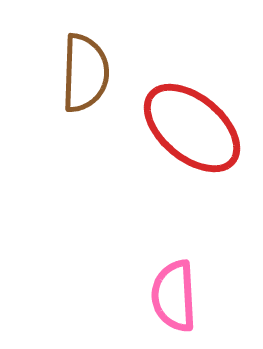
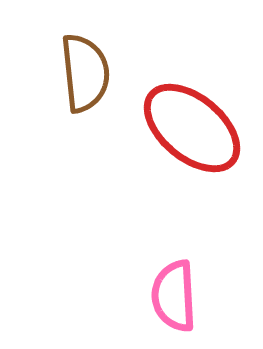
brown semicircle: rotated 8 degrees counterclockwise
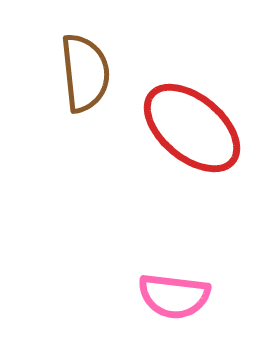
pink semicircle: rotated 80 degrees counterclockwise
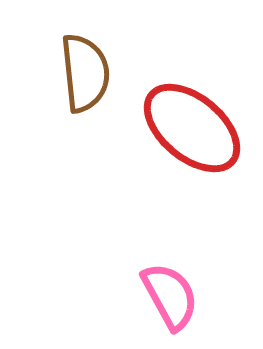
pink semicircle: moved 4 px left; rotated 126 degrees counterclockwise
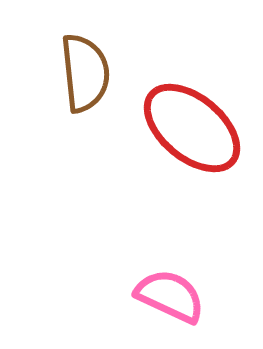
pink semicircle: rotated 36 degrees counterclockwise
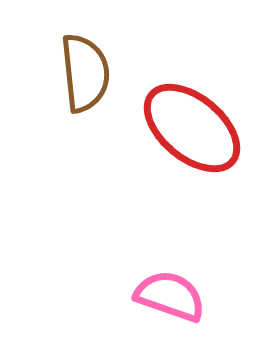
pink semicircle: rotated 6 degrees counterclockwise
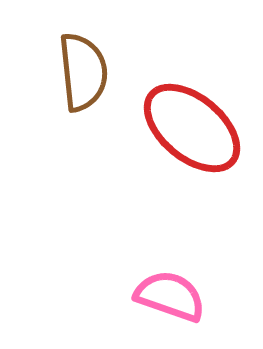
brown semicircle: moved 2 px left, 1 px up
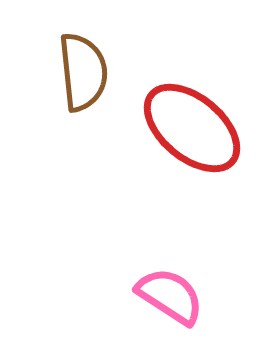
pink semicircle: rotated 14 degrees clockwise
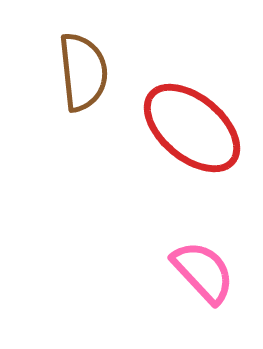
pink semicircle: moved 33 px right, 24 px up; rotated 14 degrees clockwise
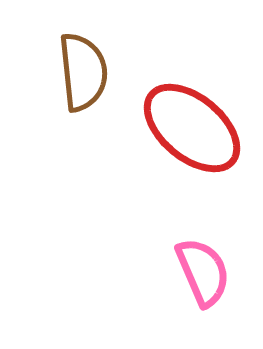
pink semicircle: rotated 20 degrees clockwise
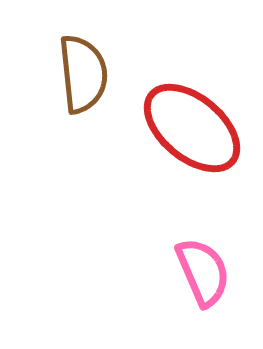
brown semicircle: moved 2 px down
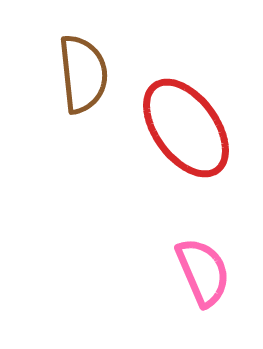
red ellipse: moved 6 px left; rotated 14 degrees clockwise
